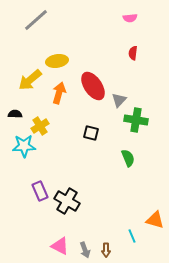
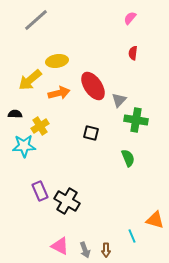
pink semicircle: rotated 136 degrees clockwise
orange arrow: rotated 60 degrees clockwise
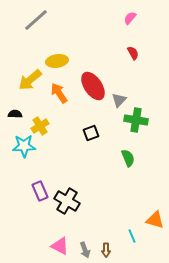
red semicircle: rotated 144 degrees clockwise
orange arrow: rotated 110 degrees counterclockwise
black square: rotated 35 degrees counterclockwise
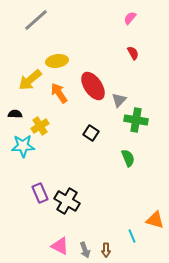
black square: rotated 35 degrees counterclockwise
cyan star: moved 1 px left
purple rectangle: moved 2 px down
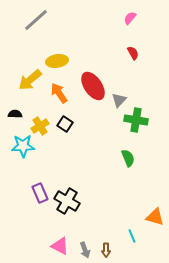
black square: moved 26 px left, 9 px up
orange triangle: moved 3 px up
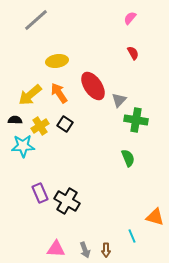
yellow arrow: moved 15 px down
black semicircle: moved 6 px down
pink triangle: moved 4 px left, 3 px down; rotated 24 degrees counterclockwise
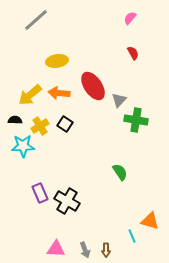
orange arrow: rotated 50 degrees counterclockwise
green semicircle: moved 8 px left, 14 px down; rotated 12 degrees counterclockwise
orange triangle: moved 5 px left, 4 px down
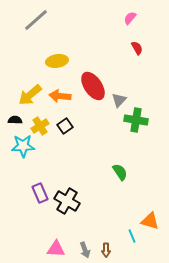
red semicircle: moved 4 px right, 5 px up
orange arrow: moved 1 px right, 3 px down
black square: moved 2 px down; rotated 21 degrees clockwise
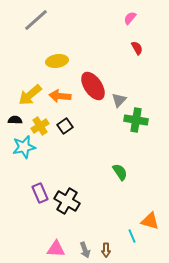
cyan star: moved 1 px right, 1 px down; rotated 10 degrees counterclockwise
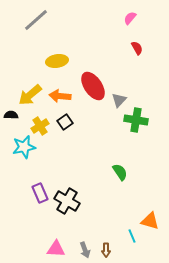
black semicircle: moved 4 px left, 5 px up
black square: moved 4 px up
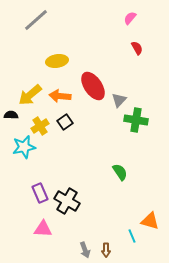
pink triangle: moved 13 px left, 20 px up
